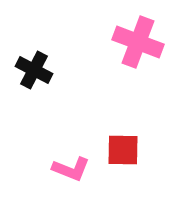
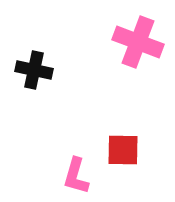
black cross: rotated 15 degrees counterclockwise
pink L-shape: moved 5 px right, 7 px down; rotated 84 degrees clockwise
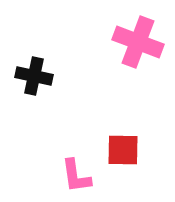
black cross: moved 6 px down
pink L-shape: rotated 24 degrees counterclockwise
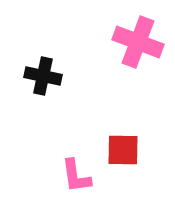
black cross: moved 9 px right
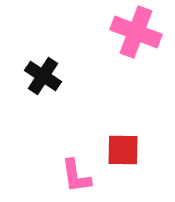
pink cross: moved 2 px left, 10 px up
black cross: rotated 21 degrees clockwise
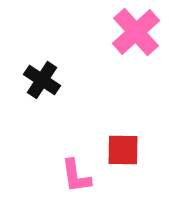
pink cross: rotated 27 degrees clockwise
black cross: moved 1 px left, 4 px down
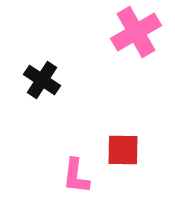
pink cross: rotated 12 degrees clockwise
pink L-shape: rotated 15 degrees clockwise
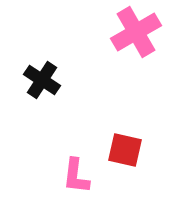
red square: moved 2 px right; rotated 12 degrees clockwise
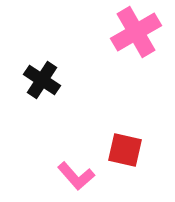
pink L-shape: rotated 48 degrees counterclockwise
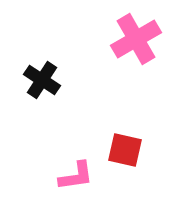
pink cross: moved 7 px down
pink L-shape: rotated 57 degrees counterclockwise
